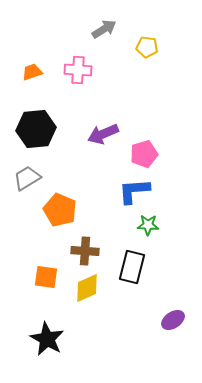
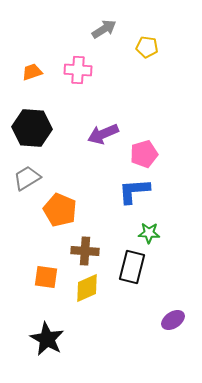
black hexagon: moved 4 px left, 1 px up; rotated 9 degrees clockwise
green star: moved 1 px right, 8 px down
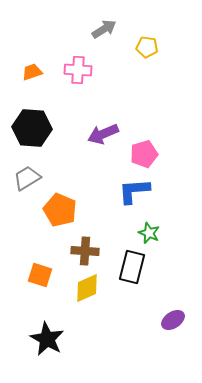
green star: rotated 20 degrees clockwise
orange square: moved 6 px left, 2 px up; rotated 10 degrees clockwise
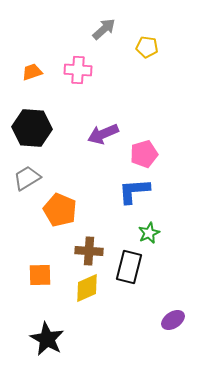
gray arrow: rotated 10 degrees counterclockwise
green star: rotated 25 degrees clockwise
brown cross: moved 4 px right
black rectangle: moved 3 px left
orange square: rotated 20 degrees counterclockwise
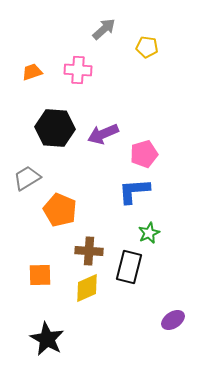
black hexagon: moved 23 px right
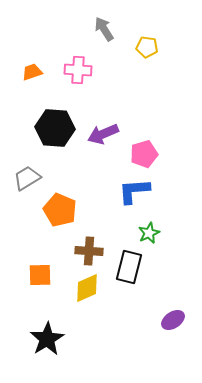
gray arrow: rotated 80 degrees counterclockwise
black star: rotated 12 degrees clockwise
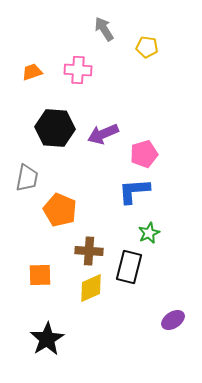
gray trapezoid: rotated 132 degrees clockwise
yellow diamond: moved 4 px right
